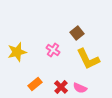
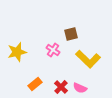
brown square: moved 6 px left, 1 px down; rotated 24 degrees clockwise
yellow L-shape: rotated 20 degrees counterclockwise
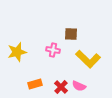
brown square: rotated 16 degrees clockwise
pink cross: rotated 24 degrees counterclockwise
orange rectangle: rotated 24 degrees clockwise
pink semicircle: moved 1 px left, 2 px up
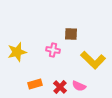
yellow L-shape: moved 5 px right, 1 px down
red cross: moved 1 px left
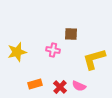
yellow L-shape: moved 1 px right, 1 px up; rotated 120 degrees clockwise
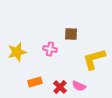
pink cross: moved 3 px left, 1 px up
orange rectangle: moved 2 px up
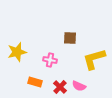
brown square: moved 1 px left, 4 px down
pink cross: moved 11 px down
orange rectangle: rotated 32 degrees clockwise
